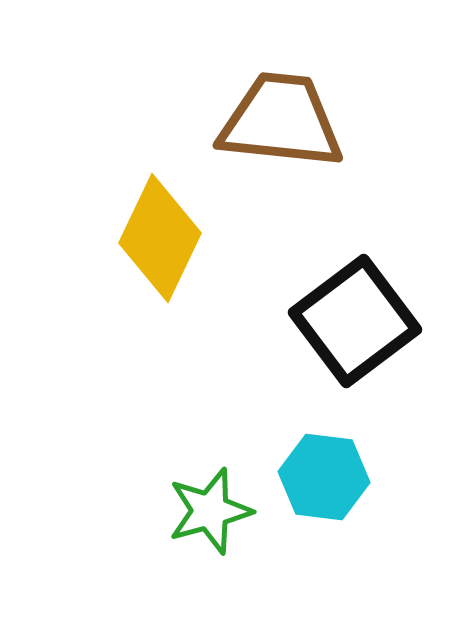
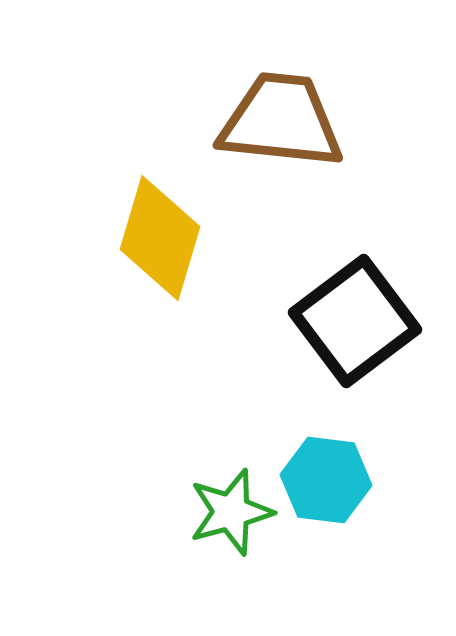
yellow diamond: rotated 9 degrees counterclockwise
cyan hexagon: moved 2 px right, 3 px down
green star: moved 21 px right, 1 px down
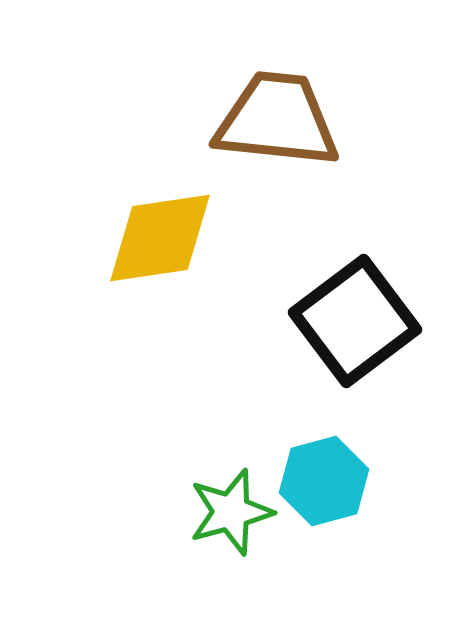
brown trapezoid: moved 4 px left, 1 px up
yellow diamond: rotated 65 degrees clockwise
cyan hexagon: moved 2 px left, 1 px down; rotated 22 degrees counterclockwise
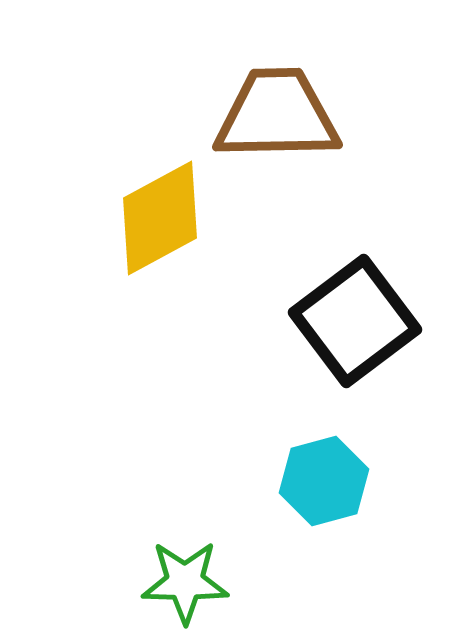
brown trapezoid: moved 5 px up; rotated 7 degrees counterclockwise
yellow diamond: moved 20 px up; rotated 20 degrees counterclockwise
green star: moved 46 px left, 70 px down; rotated 16 degrees clockwise
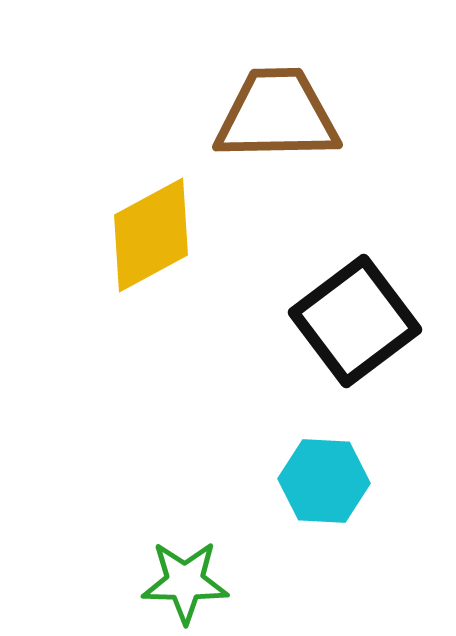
yellow diamond: moved 9 px left, 17 px down
cyan hexagon: rotated 18 degrees clockwise
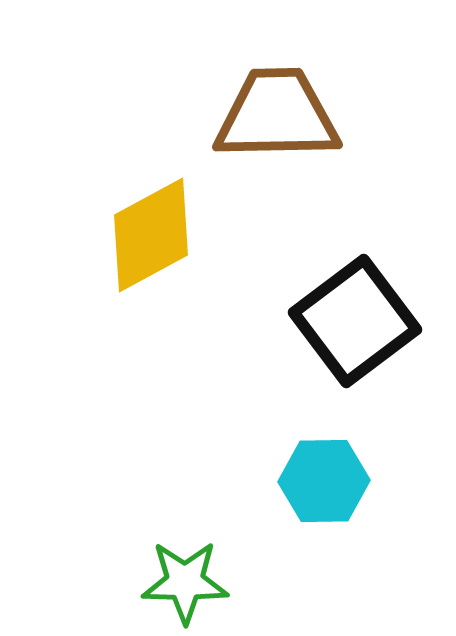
cyan hexagon: rotated 4 degrees counterclockwise
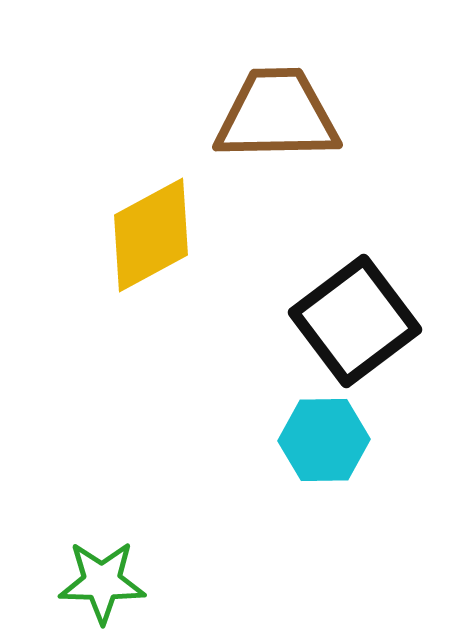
cyan hexagon: moved 41 px up
green star: moved 83 px left
